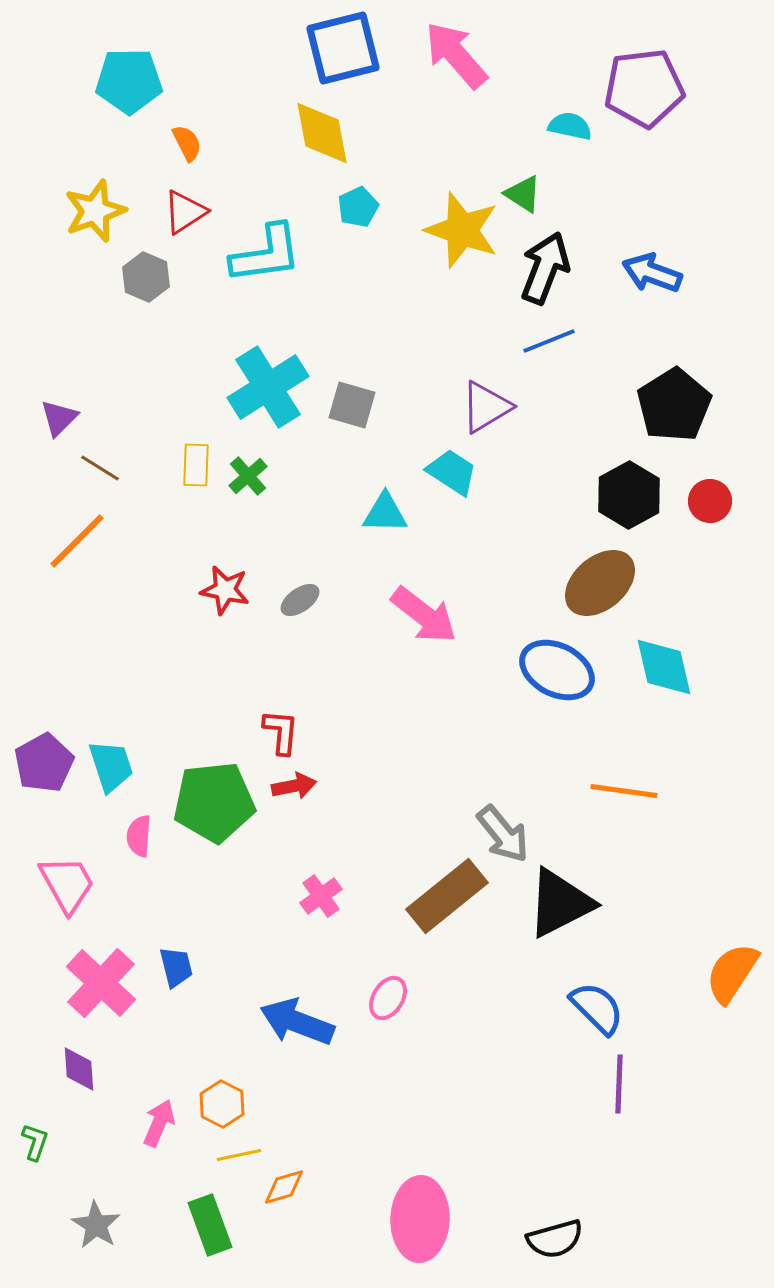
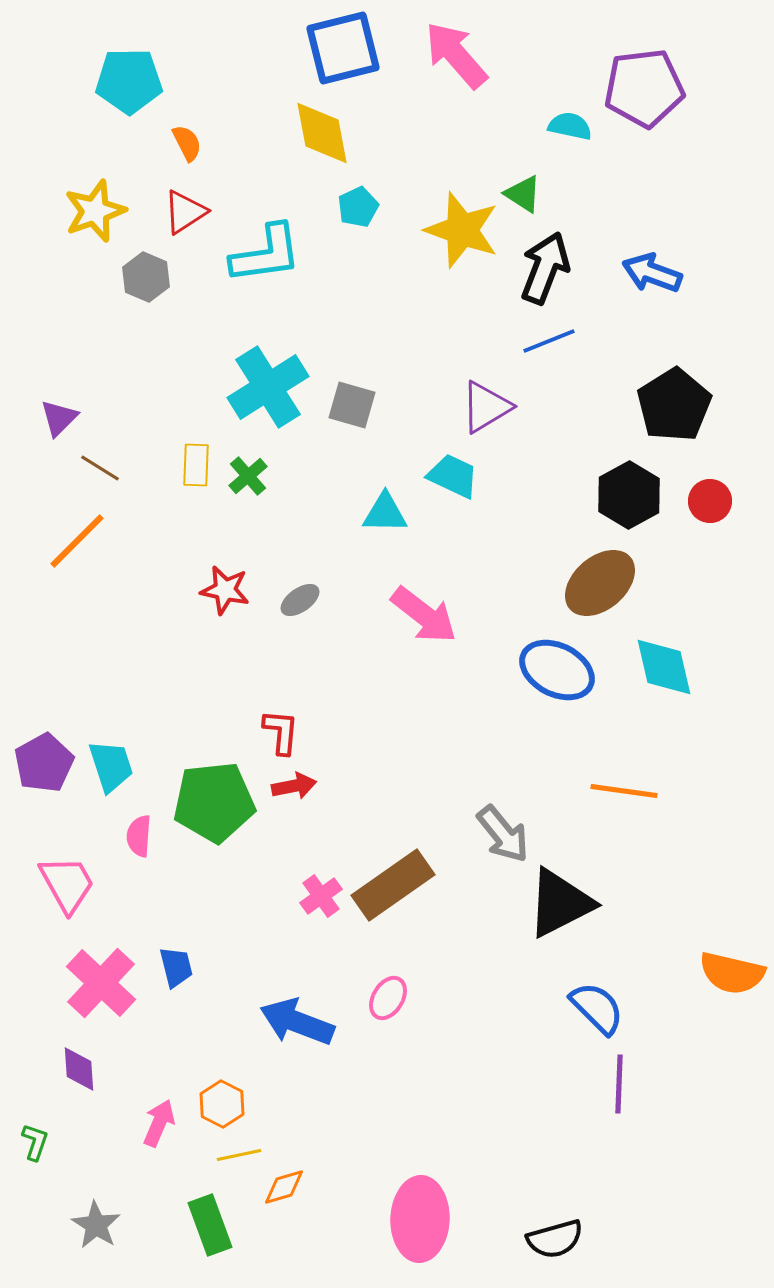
cyan trapezoid at (452, 472): moved 1 px right, 4 px down; rotated 8 degrees counterclockwise
brown rectangle at (447, 896): moved 54 px left, 11 px up; rotated 4 degrees clockwise
orange semicircle at (732, 973): rotated 110 degrees counterclockwise
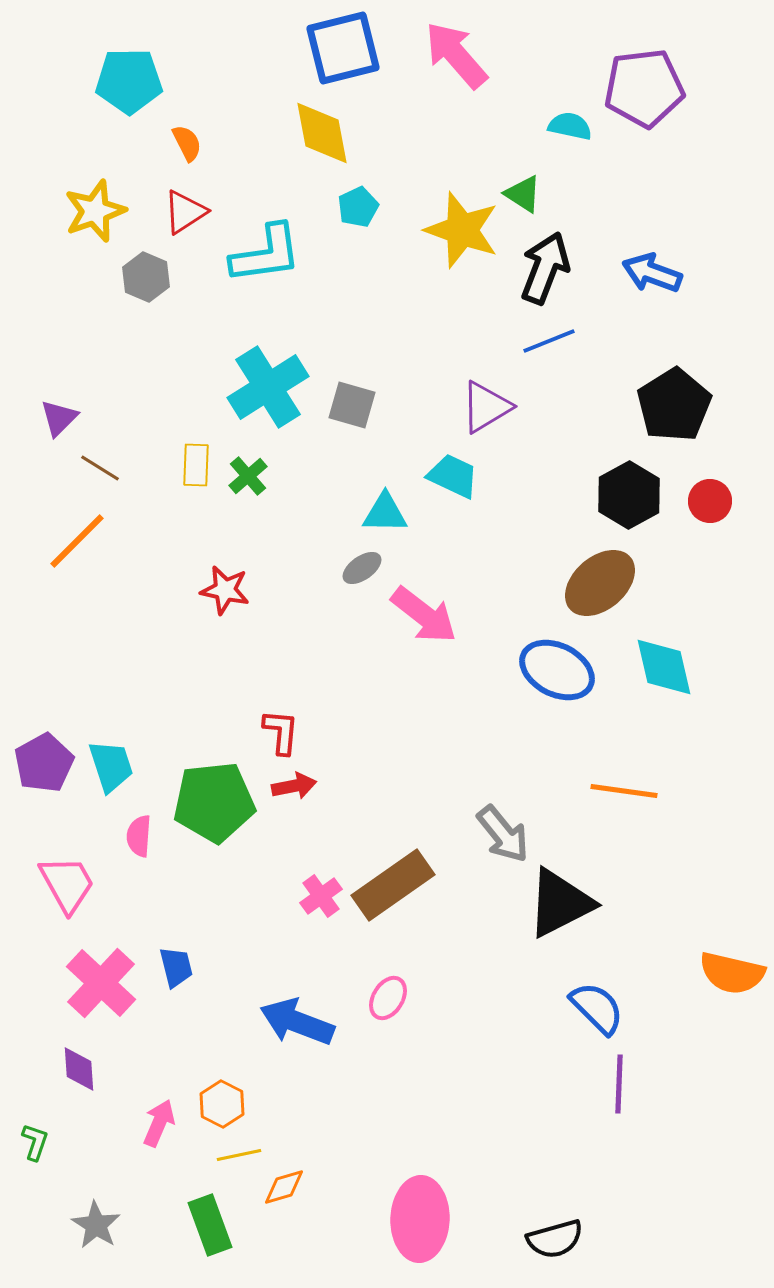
gray ellipse at (300, 600): moved 62 px right, 32 px up
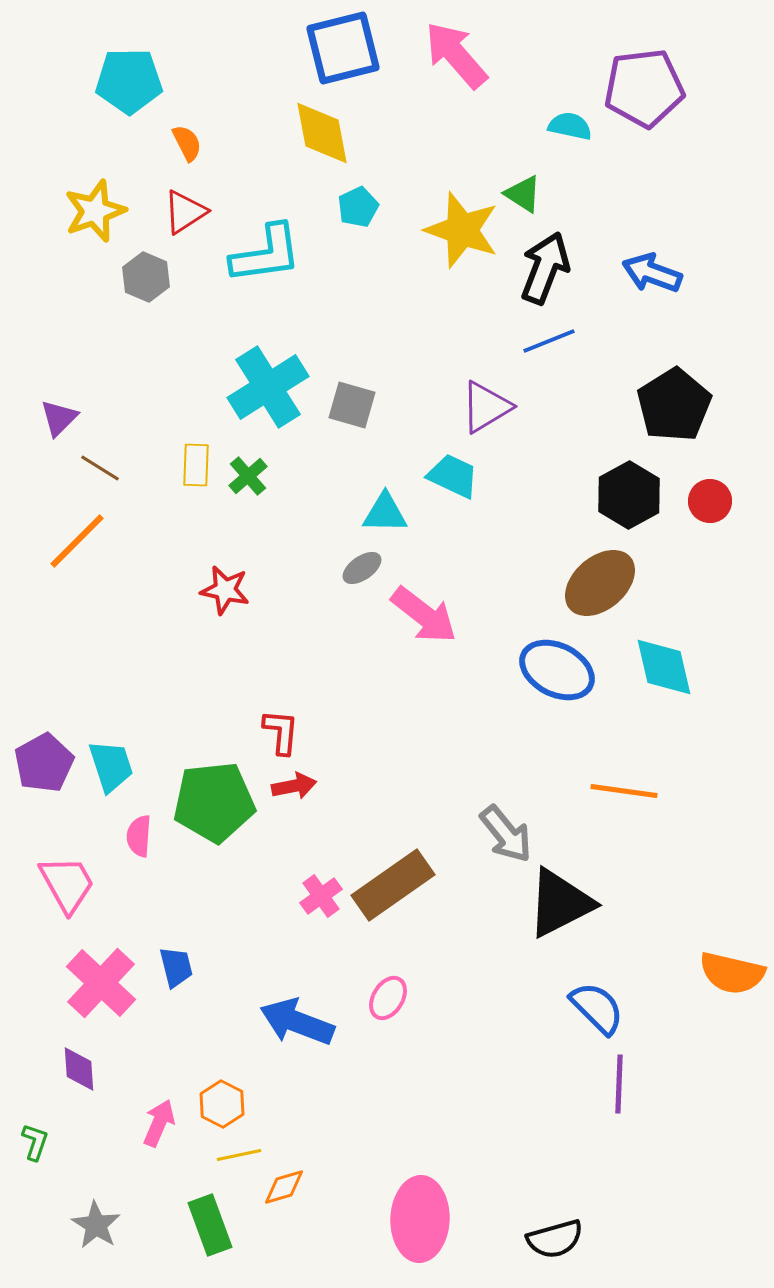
gray arrow at (503, 834): moved 3 px right
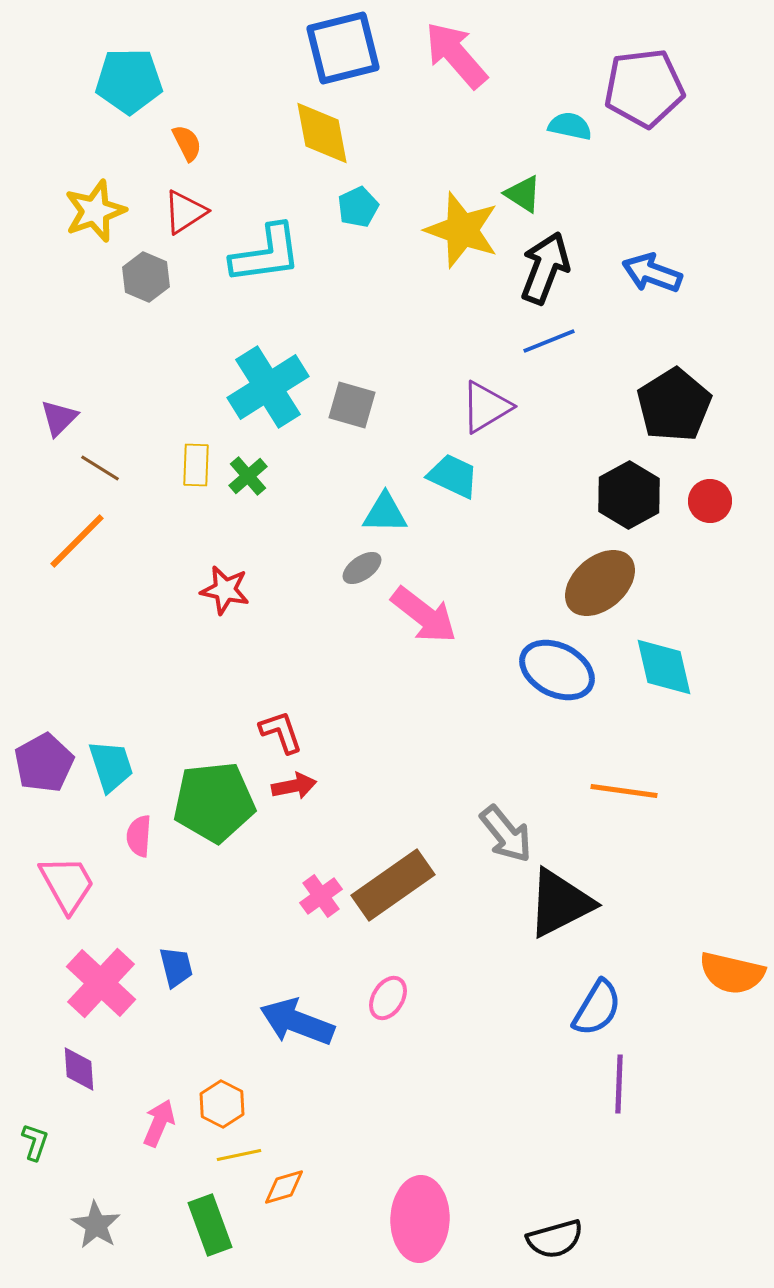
red L-shape at (281, 732): rotated 24 degrees counterclockwise
blue semicircle at (597, 1008): rotated 76 degrees clockwise
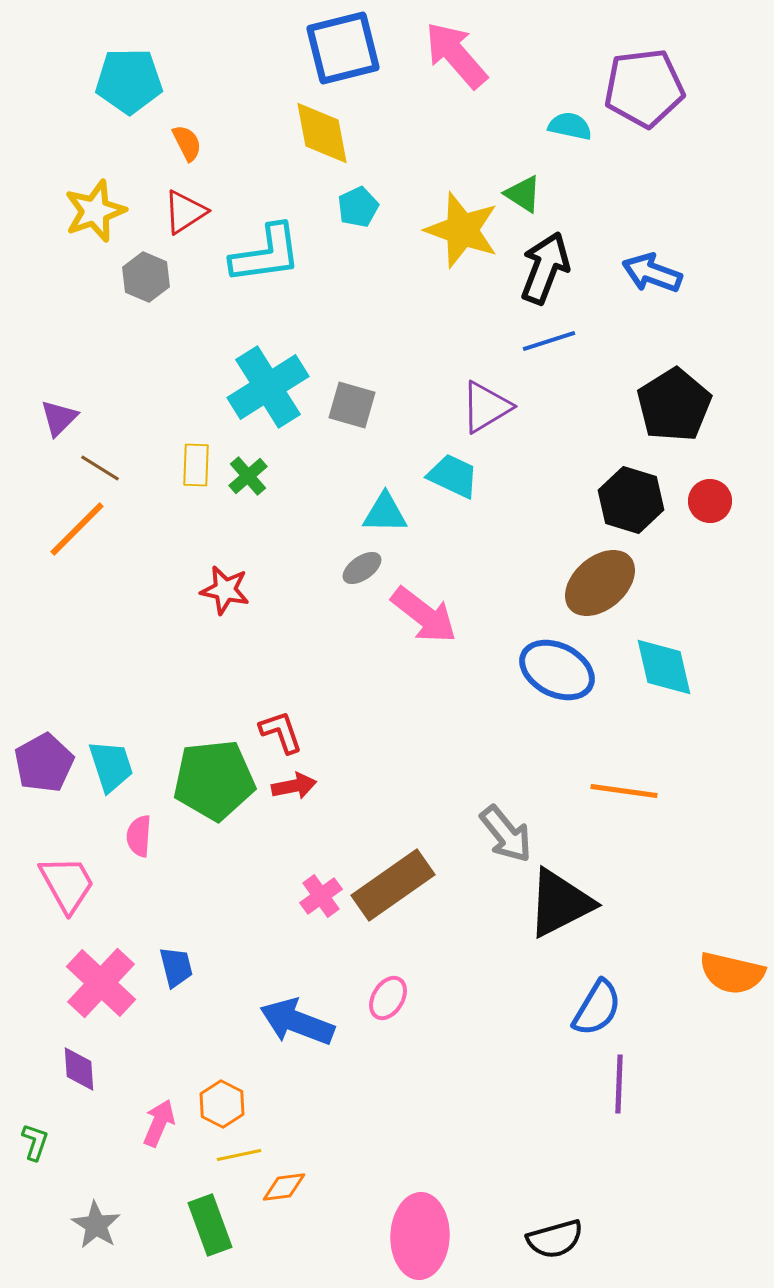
blue line at (549, 341): rotated 4 degrees clockwise
black hexagon at (629, 495): moved 2 px right, 5 px down; rotated 14 degrees counterclockwise
orange line at (77, 541): moved 12 px up
green pentagon at (214, 802): moved 22 px up
orange diamond at (284, 1187): rotated 9 degrees clockwise
pink ellipse at (420, 1219): moved 17 px down
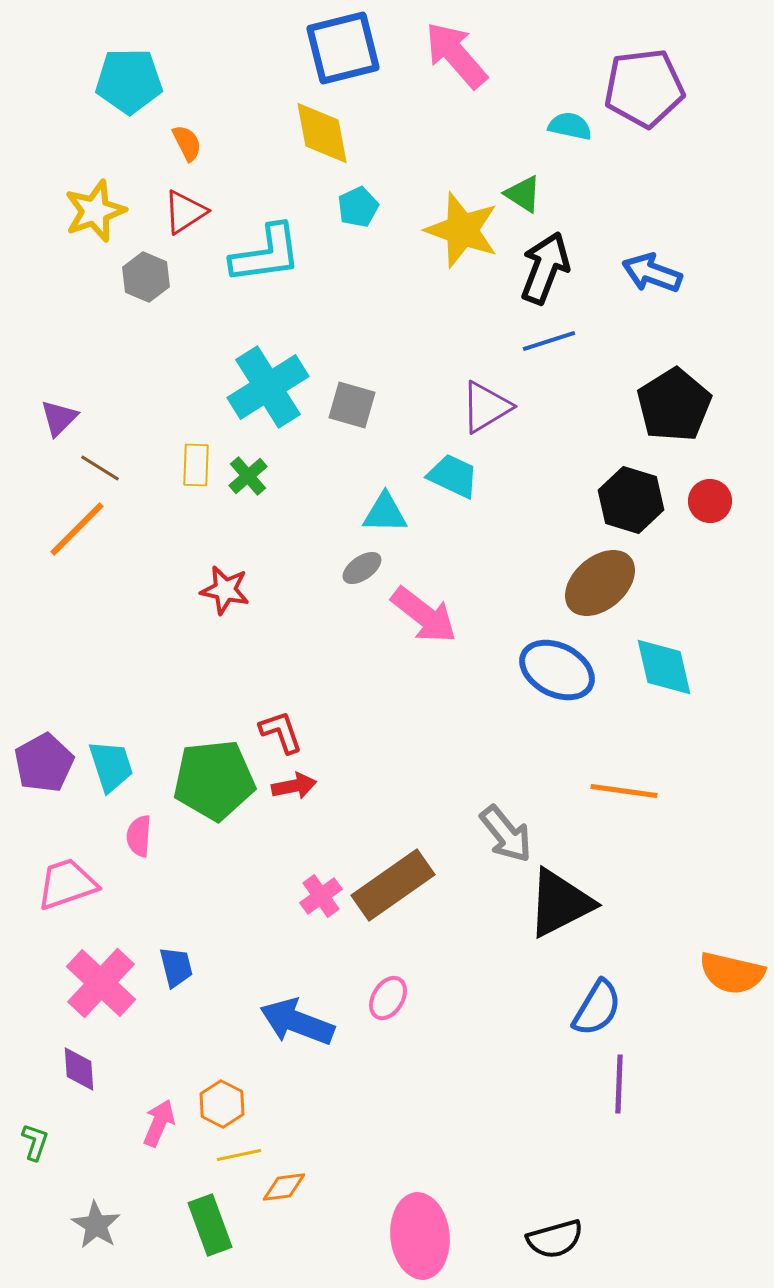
pink trapezoid at (67, 884): rotated 80 degrees counterclockwise
pink ellipse at (420, 1236): rotated 8 degrees counterclockwise
